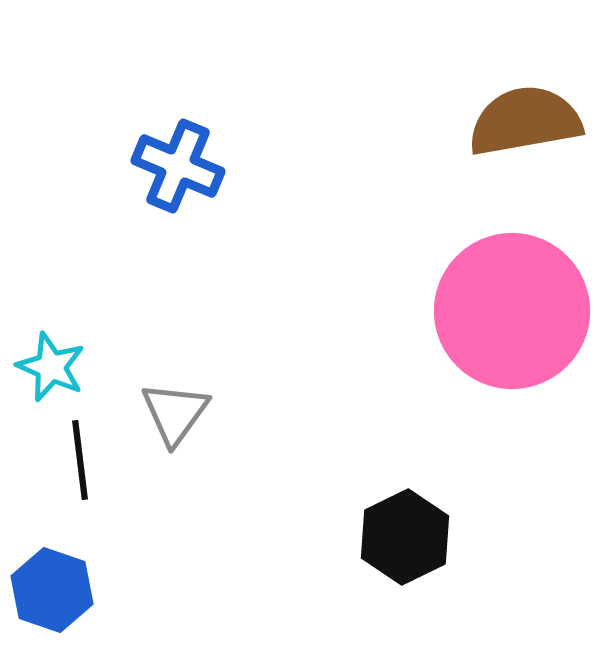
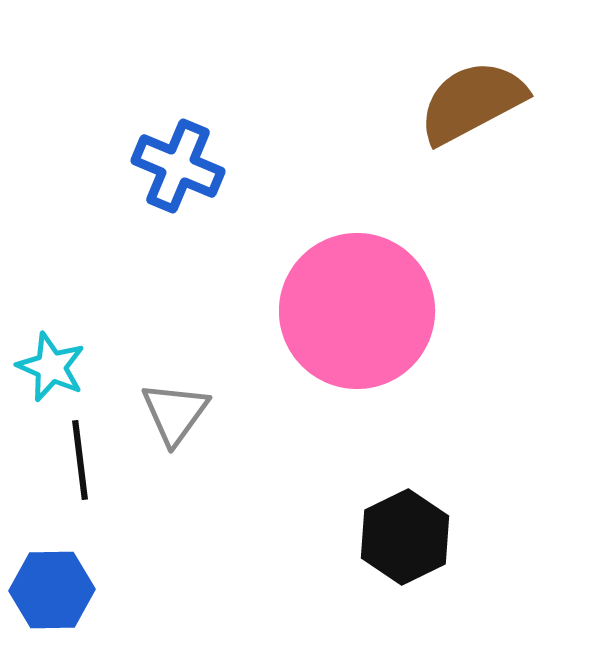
brown semicircle: moved 53 px left, 19 px up; rotated 18 degrees counterclockwise
pink circle: moved 155 px left
blue hexagon: rotated 20 degrees counterclockwise
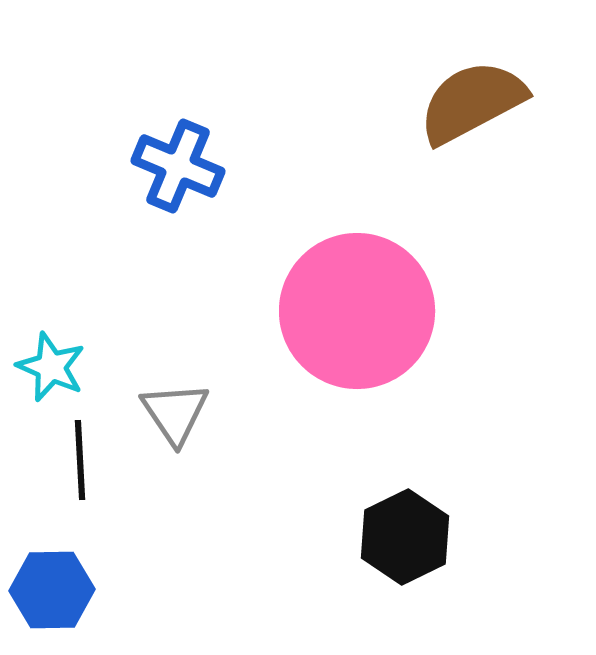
gray triangle: rotated 10 degrees counterclockwise
black line: rotated 4 degrees clockwise
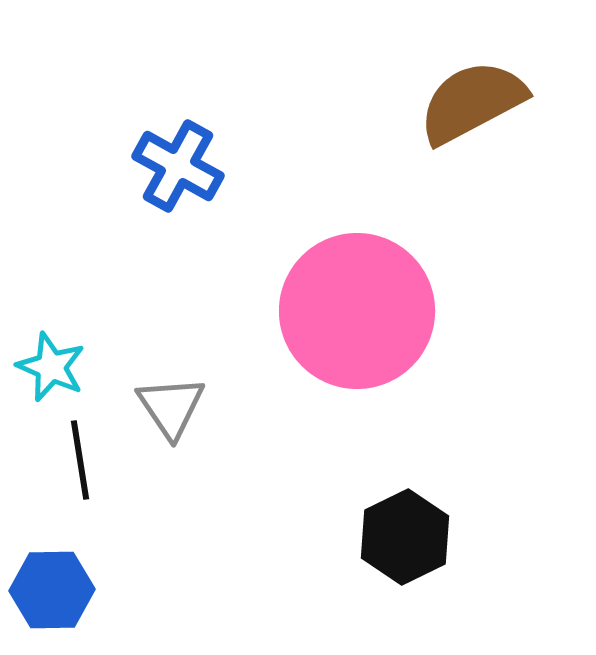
blue cross: rotated 6 degrees clockwise
gray triangle: moved 4 px left, 6 px up
black line: rotated 6 degrees counterclockwise
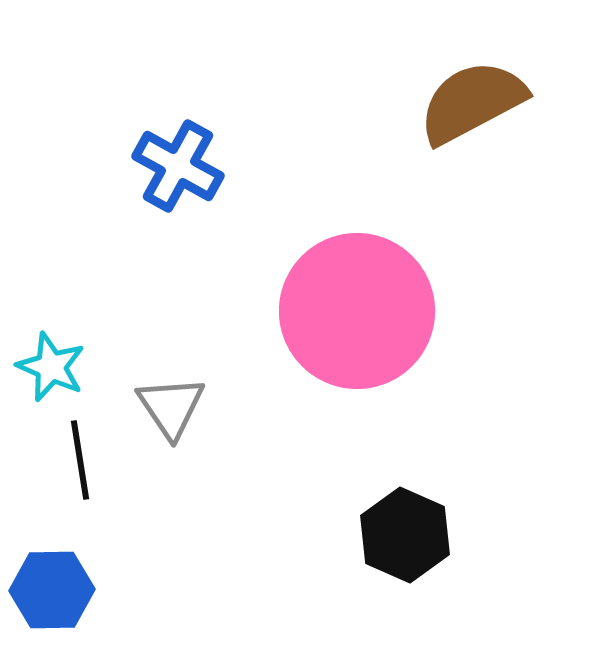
black hexagon: moved 2 px up; rotated 10 degrees counterclockwise
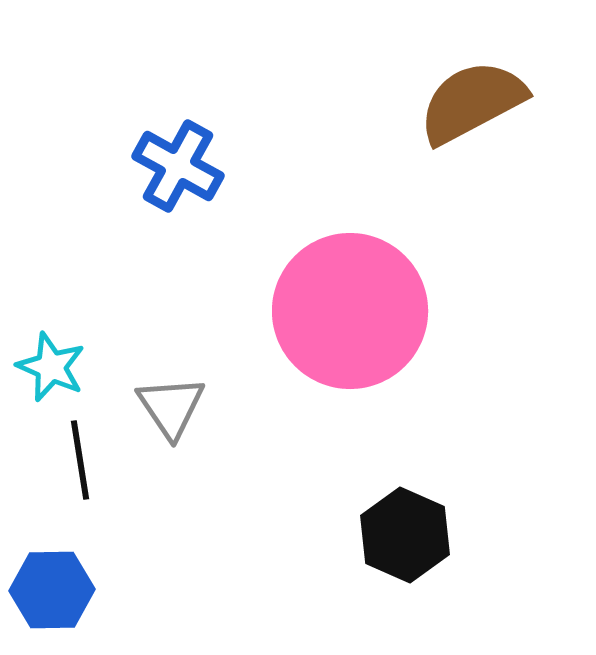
pink circle: moved 7 px left
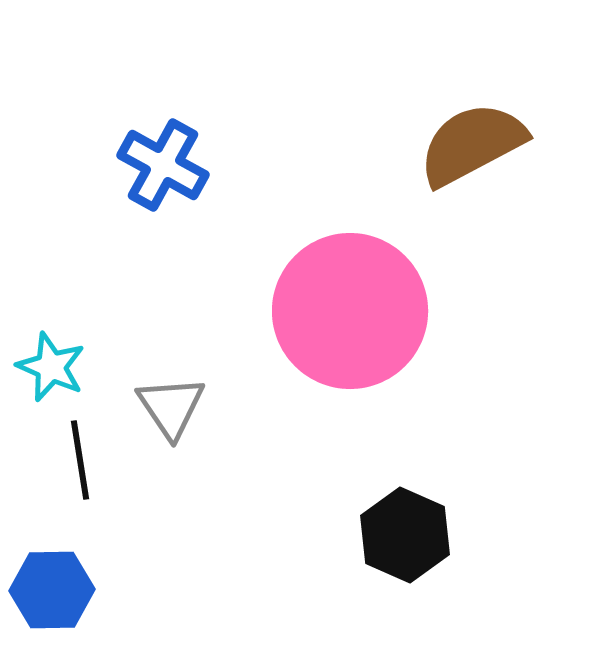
brown semicircle: moved 42 px down
blue cross: moved 15 px left, 1 px up
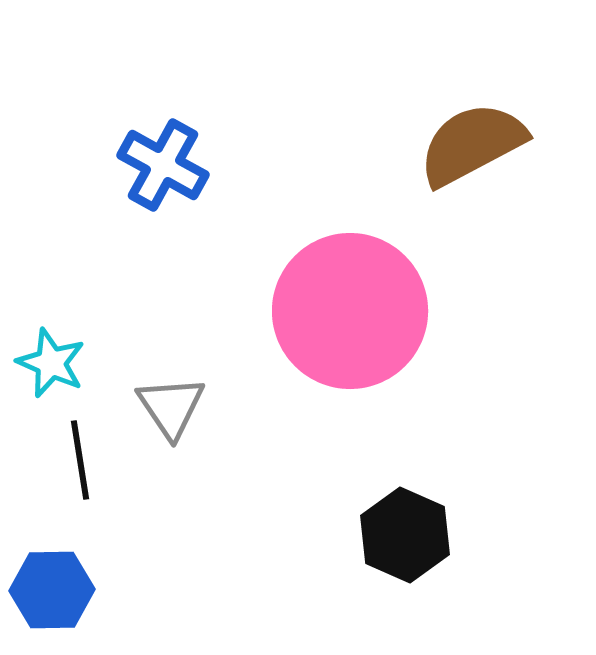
cyan star: moved 4 px up
